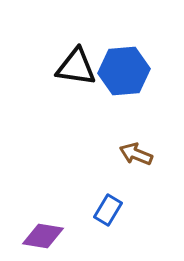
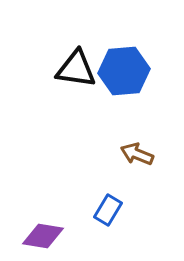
black triangle: moved 2 px down
brown arrow: moved 1 px right
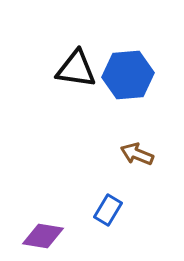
blue hexagon: moved 4 px right, 4 px down
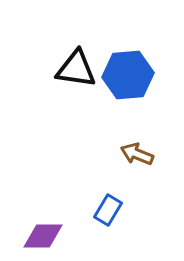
purple diamond: rotated 9 degrees counterclockwise
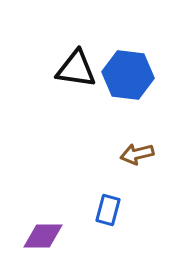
blue hexagon: rotated 12 degrees clockwise
brown arrow: rotated 36 degrees counterclockwise
blue rectangle: rotated 16 degrees counterclockwise
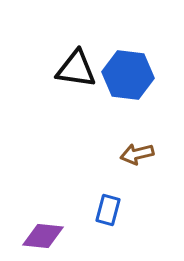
purple diamond: rotated 6 degrees clockwise
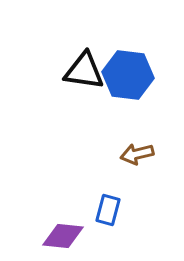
black triangle: moved 8 px right, 2 px down
purple diamond: moved 20 px right
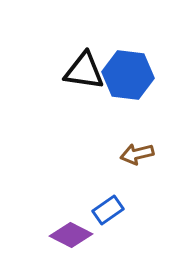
blue rectangle: rotated 40 degrees clockwise
purple diamond: moved 8 px right, 1 px up; rotated 21 degrees clockwise
